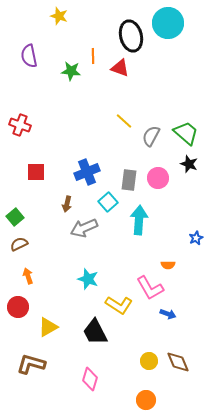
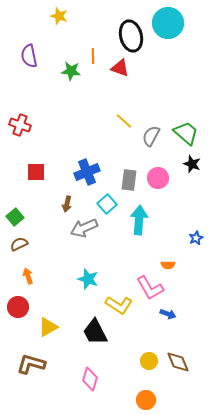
black star: moved 3 px right
cyan square: moved 1 px left, 2 px down
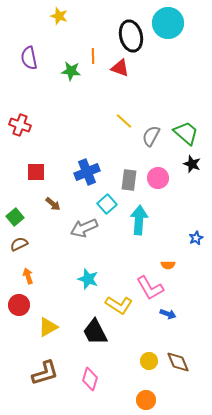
purple semicircle: moved 2 px down
brown arrow: moved 14 px left; rotated 63 degrees counterclockwise
red circle: moved 1 px right, 2 px up
brown L-shape: moved 14 px right, 9 px down; rotated 148 degrees clockwise
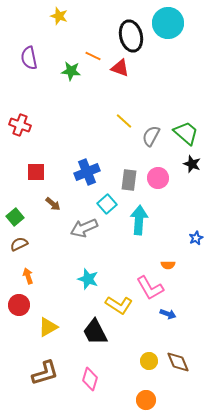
orange line: rotated 63 degrees counterclockwise
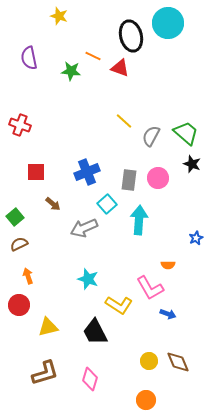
yellow triangle: rotated 15 degrees clockwise
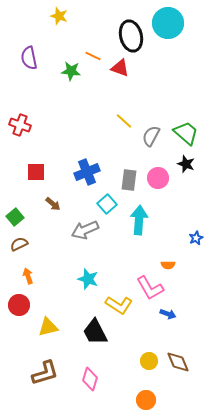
black star: moved 6 px left
gray arrow: moved 1 px right, 2 px down
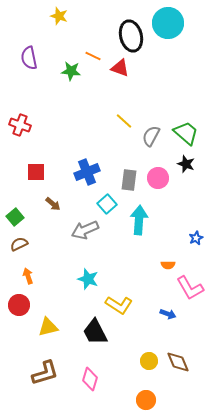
pink L-shape: moved 40 px right
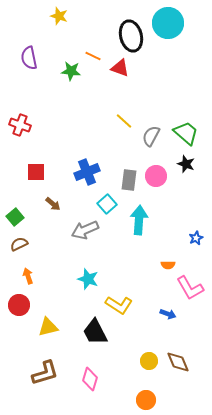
pink circle: moved 2 px left, 2 px up
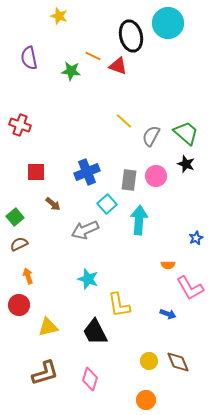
red triangle: moved 2 px left, 2 px up
yellow L-shape: rotated 48 degrees clockwise
